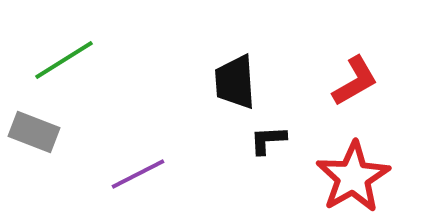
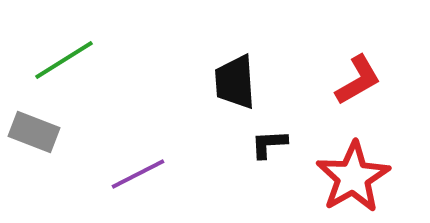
red L-shape: moved 3 px right, 1 px up
black L-shape: moved 1 px right, 4 px down
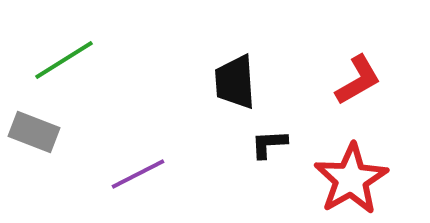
red star: moved 2 px left, 2 px down
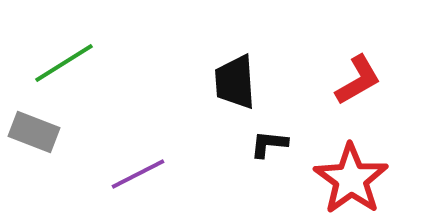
green line: moved 3 px down
black L-shape: rotated 9 degrees clockwise
red star: rotated 6 degrees counterclockwise
